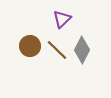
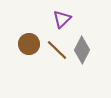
brown circle: moved 1 px left, 2 px up
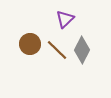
purple triangle: moved 3 px right
brown circle: moved 1 px right
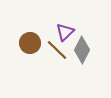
purple triangle: moved 13 px down
brown circle: moved 1 px up
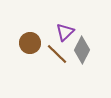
brown line: moved 4 px down
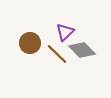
gray diamond: rotated 72 degrees counterclockwise
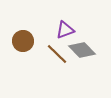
purple triangle: moved 2 px up; rotated 24 degrees clockwise
brown circle: moved 7 px left, 2 px up
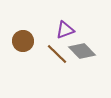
gray diamond: moved 1 px down
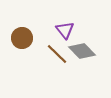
purple triangle: rotated 48 degrees counterclockwise
brown circle: moved 1 px left, 3 px up
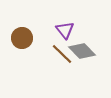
brown line: moved 5 px right
